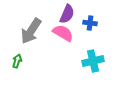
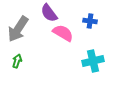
purple semicircle: moved 18 px left, 1 px up; rotated 120 degrees clockwise
blue cross: moved 2 px up
gray arrow: moved 13 px left, 2 px up
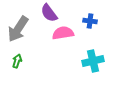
pink semicircle: rotated 40 degrees counterclockwise
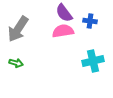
purple semicircle: moved 15 px right
pink semicircle: moved 2 px up
green arrow: moved 1 px left, 2 px down; rotated 88 degrees clockwise
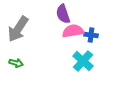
purple semicircle: moved 1 px left, 1 px down; rotated 18 degrees clockwise
blue cross: moved 1 px right, 14 px down
pink semicircle: moved 10 px right
cyan cross: moved 10 px left; rotated 35 degrees counterclockwise
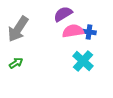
purple semicircle: rotated 78 degrees clockwise
blue cross: moved 2 px left, 3 px up
green arrow: rotated 48 degrees counterclockwise
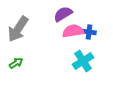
cyan cross: rotated 15 degrees clockwise
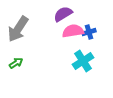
blue cross: rotated 24 degrees counterclockwise
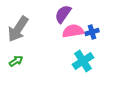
purple semicircle: rotated 24 degrees counterclockwise
blue cross: moved 3 px right
green arrow: moved 2 px up
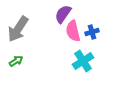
pink semicircle: rotated 95 degrees counterclockwise
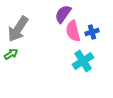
green arrow: moved 5 px left, 7 px up
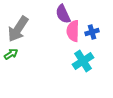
purple semicircle: rotated 60 degrees counterclockwise
pink semicircle: rotated 15 degrees clockwise
